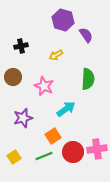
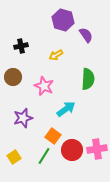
orange square: rotated 21 degrees counterclockwise
red circle: moved 1 px left, 2 px up
green line: rotated 36 degrees counterclockwise
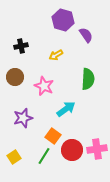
brown circle: moved 2 px right
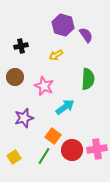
purple hexagon: moved 5 px down
cyan arrow: moved 1 px left, 2 px up
purple star: moved 1 px right
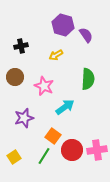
pink cross: moved 1 px down
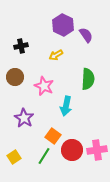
purple hexagon: rotated 10 degrees clockwise
cyan arrow: moved 1 px right, 1 px up; rotated 138 degrees clockwise
purple star: rotated 24 degrees counterclockwise
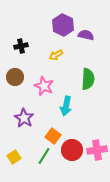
purple semicircle: rotated 42 degrees counterclockwise
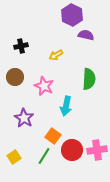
purple hexagon: moved 9 px right, 10 px up
green semicircle: moved 1 px right
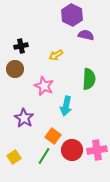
brown circle: moved 8 px up
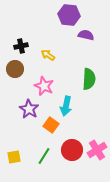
purple hexagon: moved 3 px left; rotated 20 degrees counterclockwise
yellow arrow: moved 8 px left; rotated 64 degrees clockwise
purple star: moved 5 px right, 9 px up
orange square: moved 2 px left, 11 px up
pink cross: rotated 24 degrees counterclockwise
yellow square: rotated 24 degrees clockwise
